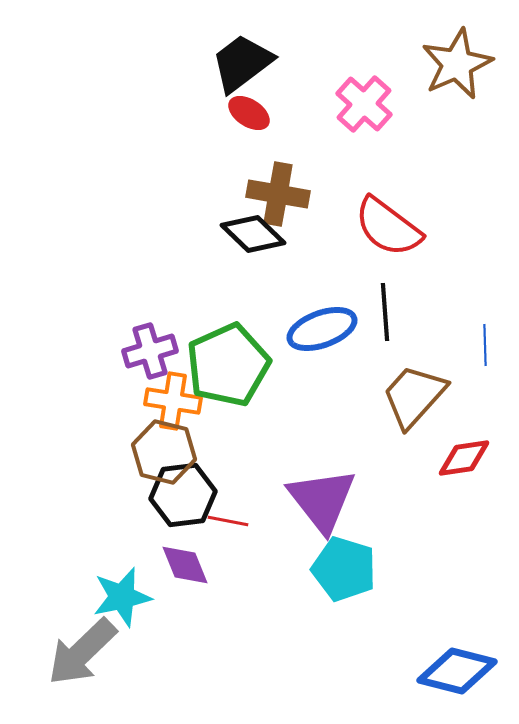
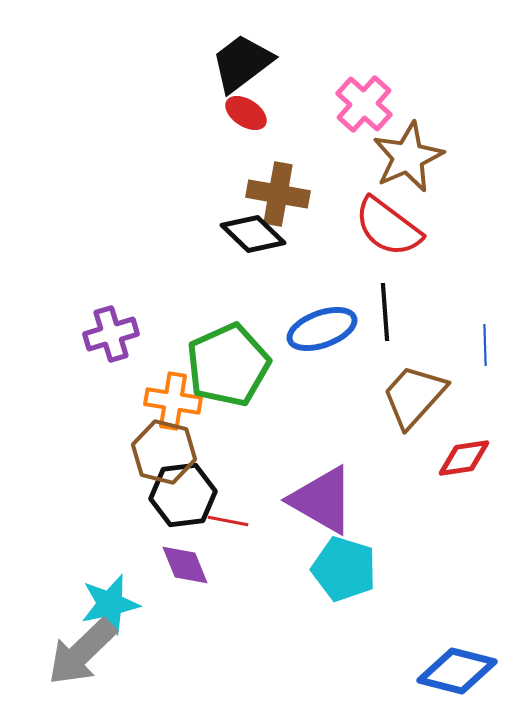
brown star: moved 49 px left, 93 px down
red ellipse: moved 3 px left
purple cross: moved 39 px left, 17 px up
purple triangle: rotated 22 degrees counterclockwise
cyan star: moved 12 px left, 7 px down
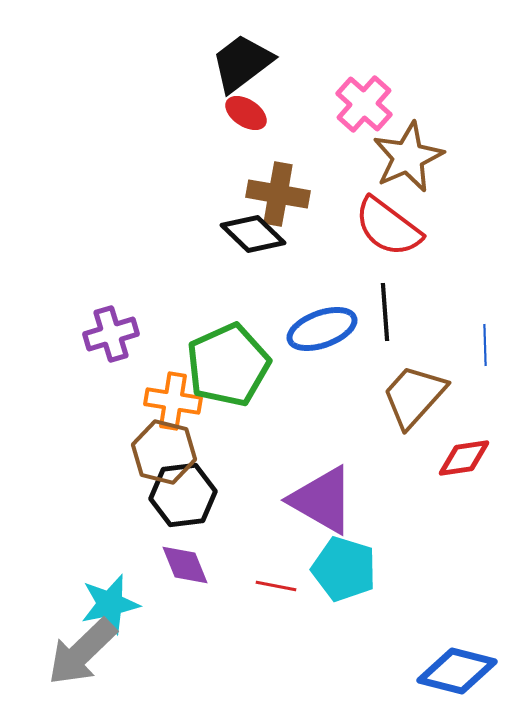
red line: moved 48 px right, 65 px down
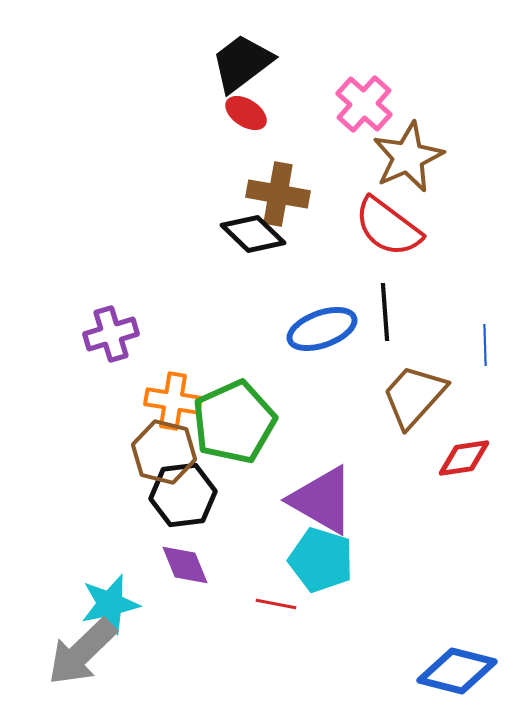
green pentagon: moved 6 px right, 57 px down
cyan pentagon: moved 23 px left, 9 px up
red line: moved 18 px down
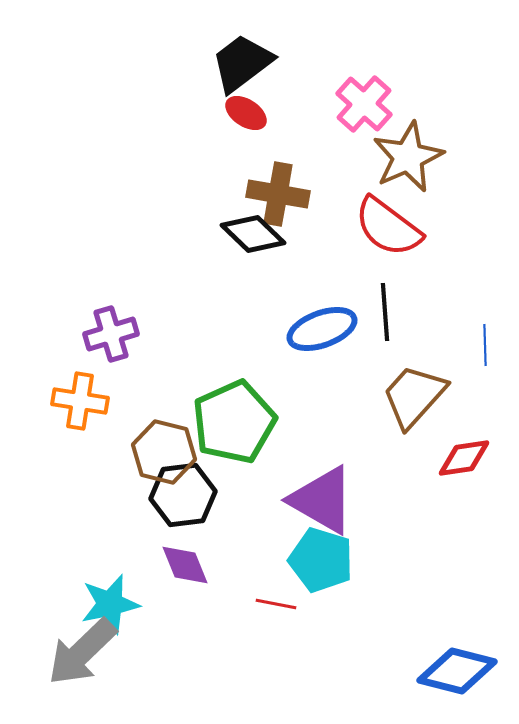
orange cross: moved 93 px left
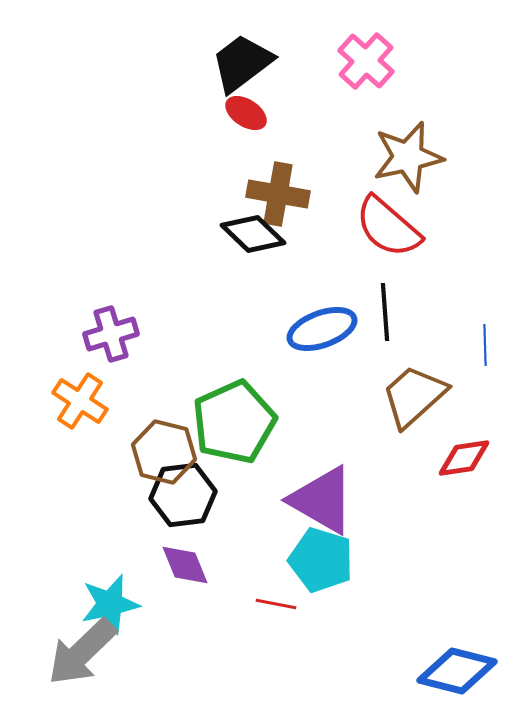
pink cross: moved 2 px right, 43 px up
brown star: rotated 12 degrees clockwise
red semicircle: rotated 4 degrees clockwise
brown trapezoid: rotated 6 degrees clockwise
orange cross: rotated 24 degrees clockwise
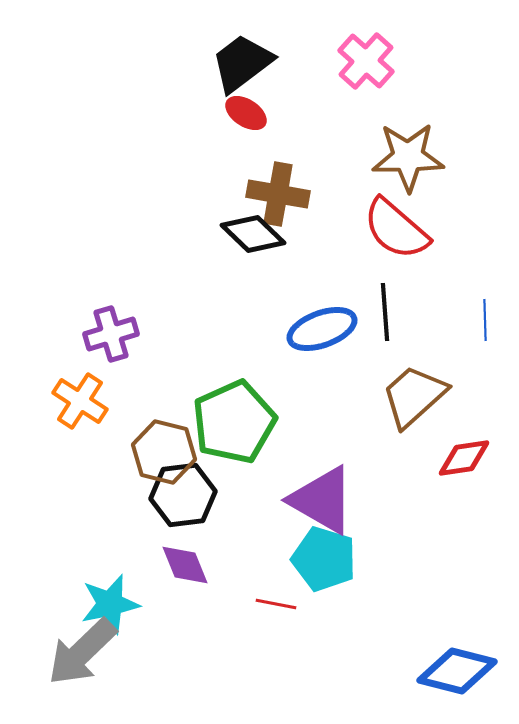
brown star: rotated 12 degrees clockwise
red semicircle: moved 8 px right, 2 px down
blue line: moved 25 px up
cyan pentagon: moved 3 px right, 1 px up
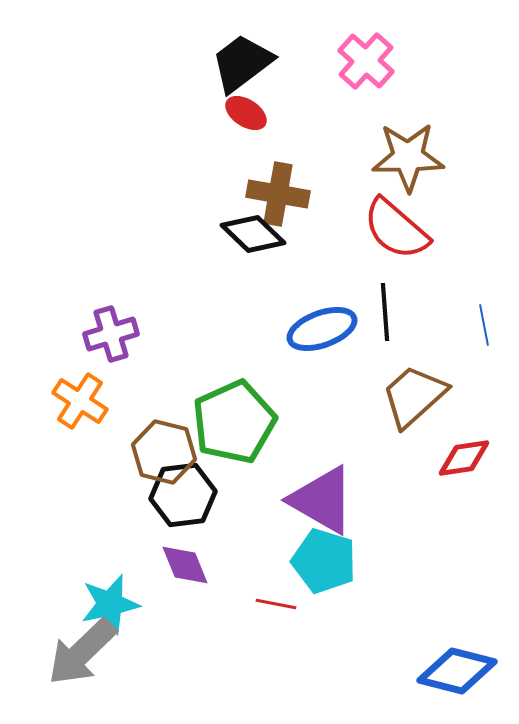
blue line: moved 1 px left, 5 px down; rotated 9 degrees counterclockwise
cyan pentagon: moved 2 px down
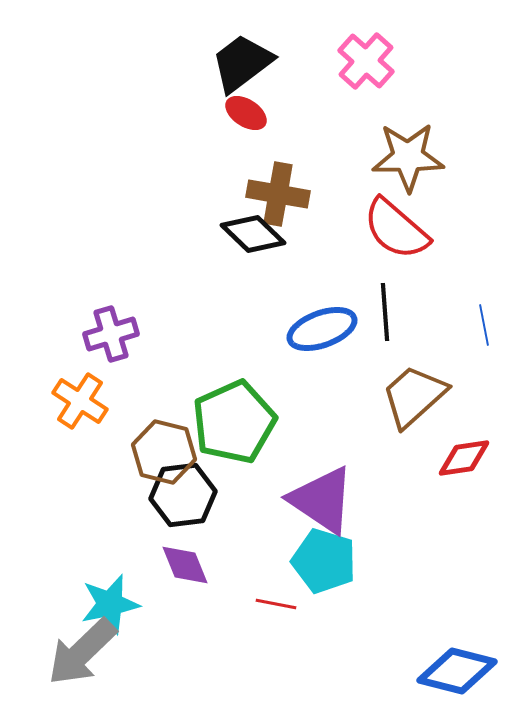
purple triangle: rotated 4 degrees clockwise
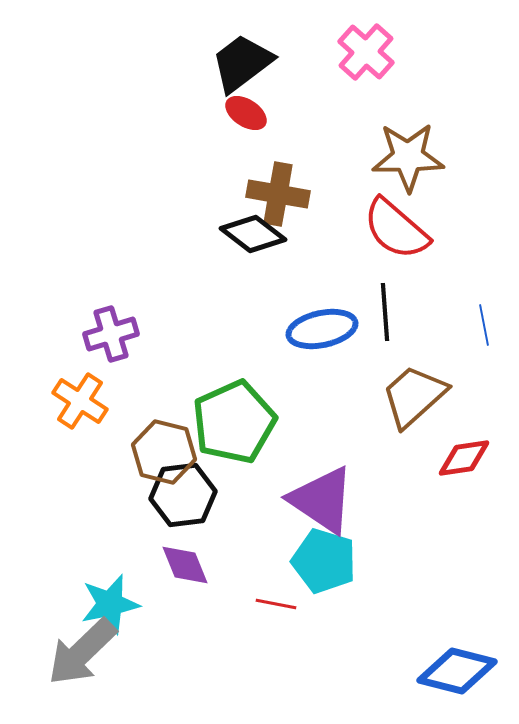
pink cross: moved 9 px up
black diamond: rotated 6 degrees counterclockwise
blue ellipse: rotated 8 degrees clockwise
